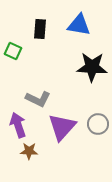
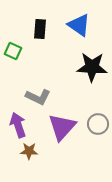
blue triangle: rotated 25 degrees clockwise
gray L-shape: moved 2 px up
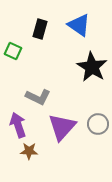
black rectangle: rotated 12 degrees clockwise
black star: rotated 28 degrees clockwise
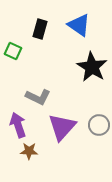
gray circle: moved 1 px right, 1 px down
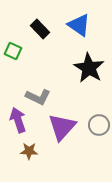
black rectangle: rotated 60 degrees counterclockwise
black star: moved 3 px left, 1 px down
purple arrow: moved 5 px up
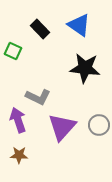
black star: moved 4 px left; rotated 24 degrees counterclockwise
brown star: moved 10 px left, 4 px down
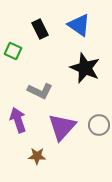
black rectangle: rotated 18 degrees clockwise
black star: rotated 16 degrees clockwise
gray L-shape: moved 2 px right, 6 px up
brown star: moved 18 px right, 1 px down
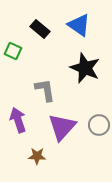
black rectangle: rotated 24 degrees counterclockwise
gray L-shape: moved 5 px right, 1 px up; rotated 125 degrees counterclockwise
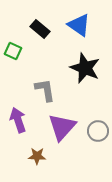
gray circle: moved 1 px left, 6 px down
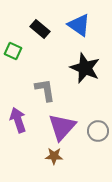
brown star: moved 17 px right
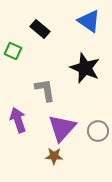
blue triangle: moved 10 px right, 4 px up
purple triangle: moved 1 px down
